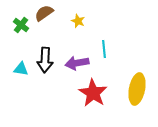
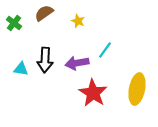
green cross: moved 7 px left, 2 px up
cyan line: moved 1 px right, 1 px down; rotated 42 degrees clockwise
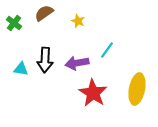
cyan line: moved 2 px right
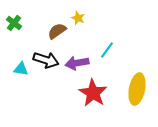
brown semicircle: moved 13 px right, 18 px down
yellow star: moved 3 px up
black arrow: moved 1 px right; rotated 75 degrees counterclockwise
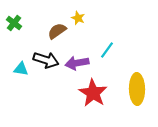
yellow ellipse: rotated 12 degrees counterclockwise
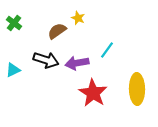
cyan triangle: moved 8 px left, 1 px down; rotated 35 degrees counterclockwise
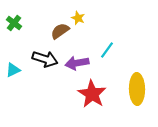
brown semicircle: moved 3 px right
black arrow: moved 1 px left, 1 px up
red star: moved 1 px left, 1 px down
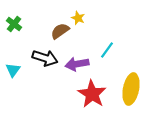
green cross: moved 1 px down
black arrow: moved 1 px up
purple arrow: moved 1 px down
cyan triangle: rotated 28 degrees counterclockwise
yellow ellipse: moved 6 px left; rotated 12 degrees clockwise
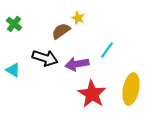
brown semicircle: moved 1 px right
cyan triangle: rotated 35 degrees counterclockwise
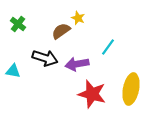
green cross: moved 4 px right
cyan line: moved 1 px right, 3 px up
cyan triangle: moved 1 px down; rotated 21 degrees counterclockwise
red star: rotated 16 degrees counterclockwise
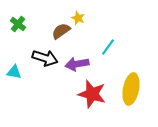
cyan triangle: moved 1 px right, 1 px down
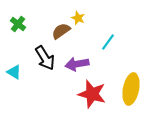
cyan line: moved 5 px up
black arrow: rotated 40 degrees clockwise
cyan triangle: rotated 21 degrees clockwise
